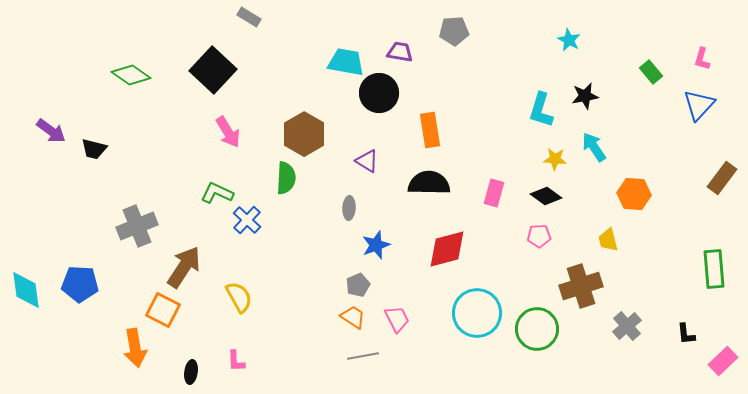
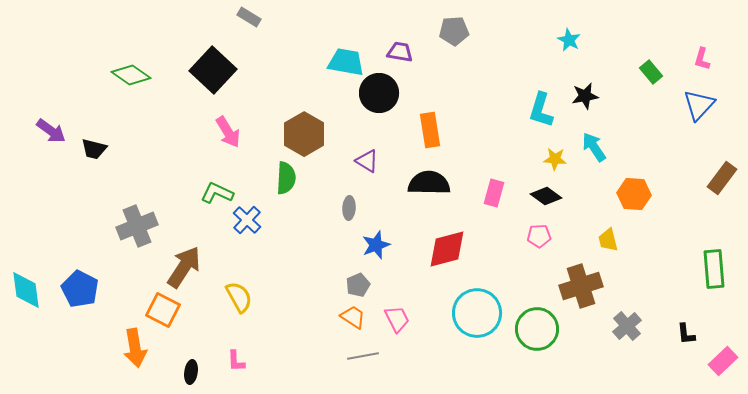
blue pentagon at (80, 284): moved 5 px down; rotated 24 degrees clockwise
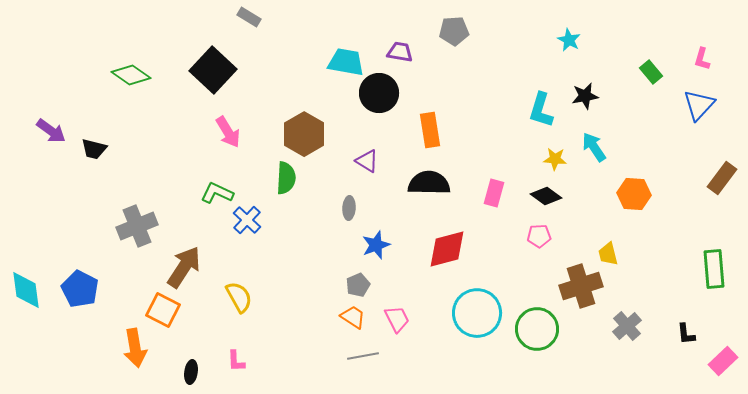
yellow trapezoid at (608, 240): moved 14 px down
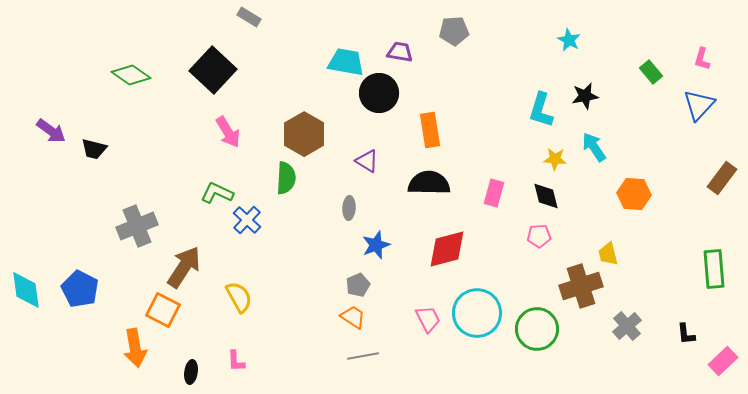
black diamond at (546, 196): rotated 40 degrees clockwise
pink trapezoid at (397, 319): moved 31 px right
